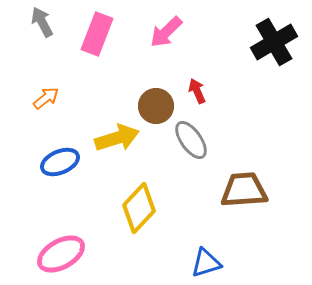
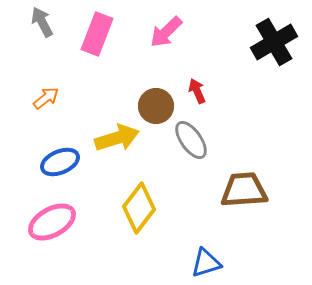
yellow diamond: rotated 6 degrees counterclockwise
pink ellipse: moved 9 px left, 32 px up
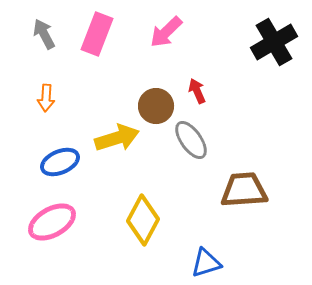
gray arrow: moved 2 px right, 12 px down
orange arrow: rotated 132 degrees clockwise
yellow diamond: moved 4 px right, 12 px down; rotated 9 degrees counterclockwise
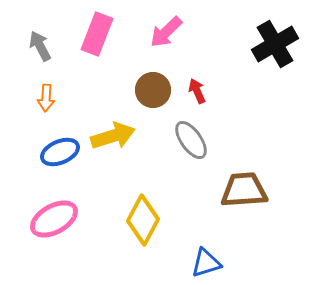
gray arrow: moved 4 px left, 12 px down
black cross: moved 1 px right, 2 px down
brown circle: moved 3 px left, 16 px up
yellow arrow: moved 4 px left, 2 px up
blue ellipse: moved 10 px up
pink ellipse: moved 2 px right, 3 px up
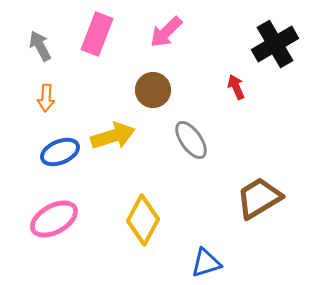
red arrow: moved 39 px right, 4 px up
brown trapezoid: moved 15 px right, 8 px down; rotated 27 degrees counterclockwise
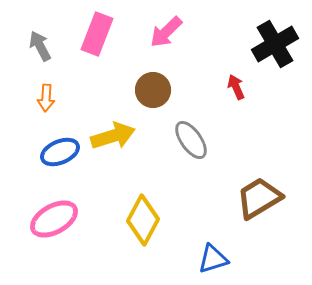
blue triangle: moved 7 px right, 4 px up
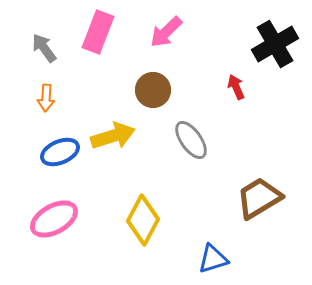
pink rectangle: moved 1 px right, 2 px up
gray arrow: moved 4 px right, 2 px down; rotated 8 degrees counterclockwise
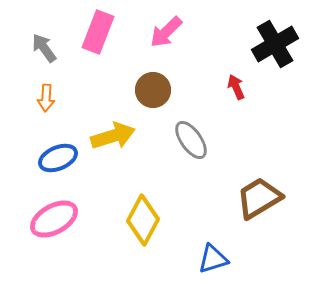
blue ellipse: moved 2 px left, 6 px down
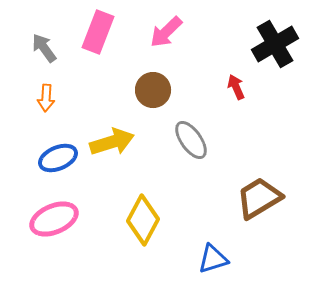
yellow arrow: moved 1 px left, 6 px down
pink ellipse: rotated 6 degrees clockwise
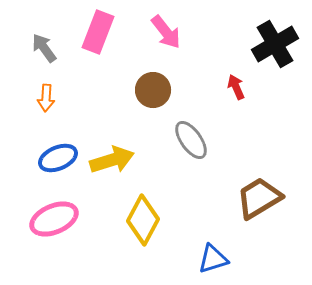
pink arrow: rotated 84 degrees counterclockwise
yellow arrow: moved 18 px down
